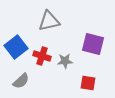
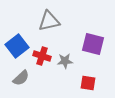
blue square: moved 1 px right, 1 px up
gray semicircle: moved 3 px up
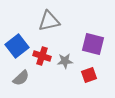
red square: moved 1 px right, 8 px up; rotated 28 degrees counterclockwise
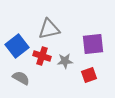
gray triangle: moved 8 px down
purple square: rotated 20 degrees counterclockwise
gray semicircle: rotated 108 degrees counterclockwise
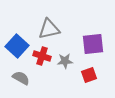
blue square: rotated 10 degrees counterclockwise
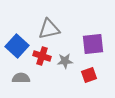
gray semicircle: rotated 30 degrees counterclockwise
